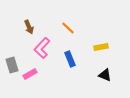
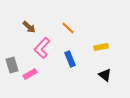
brown arrow: rotated 24 degrees counterclockwise
black triangle: rotated 16 degrees clockwise
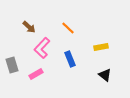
pink rectangle: moved 6 px right
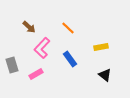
blue rectangle: rotated 14 degrees counterclockwise
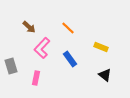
yellow rectangle: rotated 32 degrees clockwise
gray rectangle: moved 1 px left, 1 px down
pink rectangle: moved 4 px down; rotated 48 degrees counterclockwise
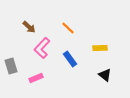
yellow rectangle: moved 1 px left, 1 px down; rotated 24 degrees counterclockwise
pink rectangle: rotated 56 degrees clockwise
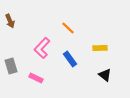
brown arrow: moved 19 px left, 6 px up; rotated 24 degrees clockwise
pink rectangle: rotated 48 degrees clockwise
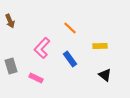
orange line: moved 2 px right
yellow rectangle: moved 2 px up
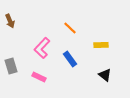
yellow rectangle: moved 1 px right, 1 px up
pink rectangle: moved 3 px right, 1 px up
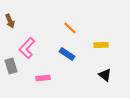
pink L-shape: moved 15 px left
blue rectangle: moved 3 px left, 5 px up; rotated 21 degrees counterclockwise
pink rectangle: moved 4 px right, 1 px down; rotated 32 degrees counterclockwise
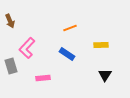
orange line: rotated 64 degrees counterclockwise
black triangle: rotated 24 degrees clockwise
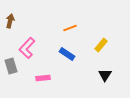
brown arrow: rotated 144 degrees counterclockwise
yellow rectangle: rotated 48 degrees counterclockwise
